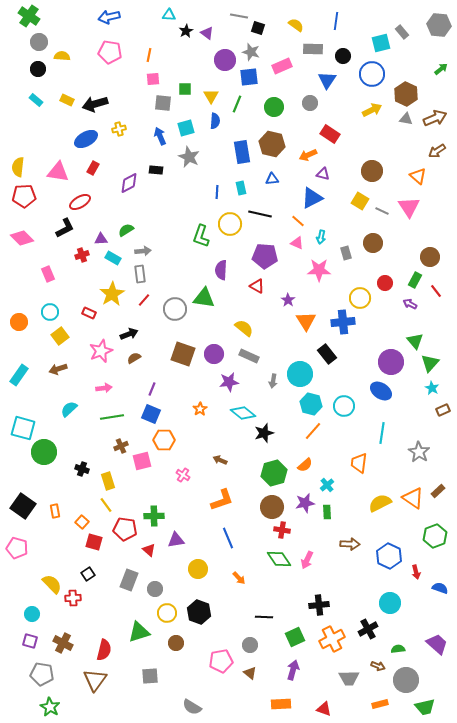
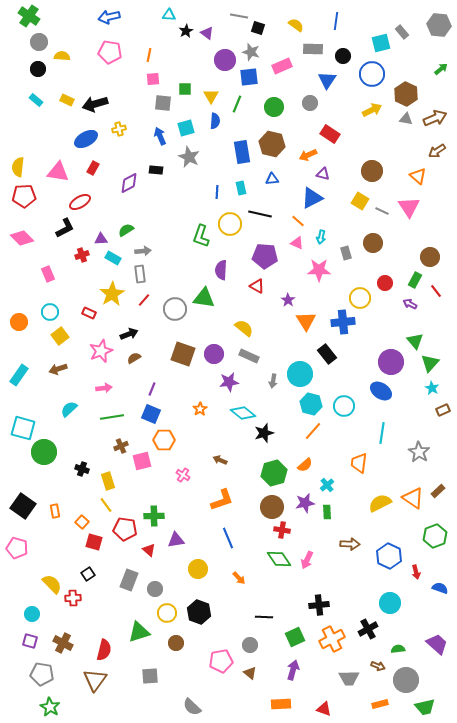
gray semicircle at (192, 707): rotated 12 degrees clockwise
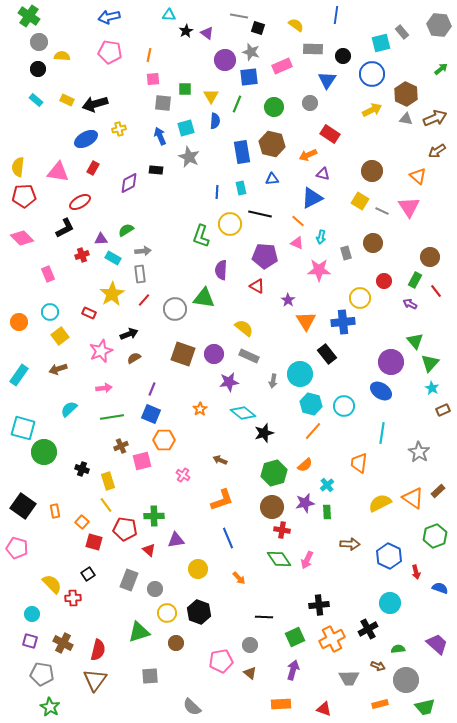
blue line at (336, 21): moved 6 px up
red circle at (385, 283): moved 1 px left, 2 px up
red semicircle at (104, 650): moved 6 px left
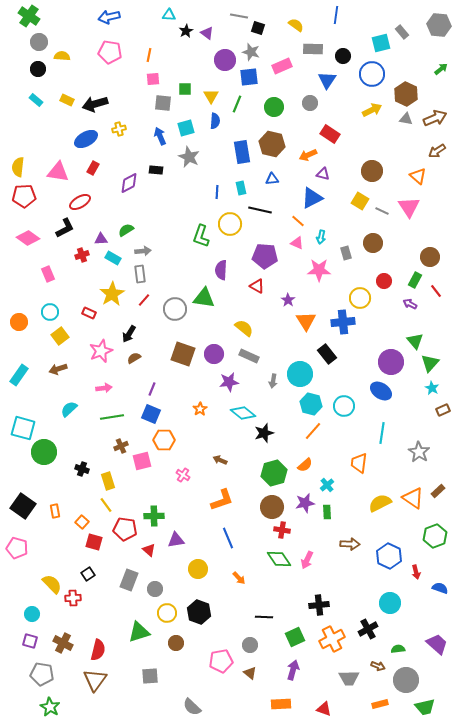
black line at (260, 214): moved 4 px up
pink diamond at (22, 238): moved 6 px right; rotated 10 degrees counterclockwise
black arrow at (129, 334): rotated 144 degrees clockwise
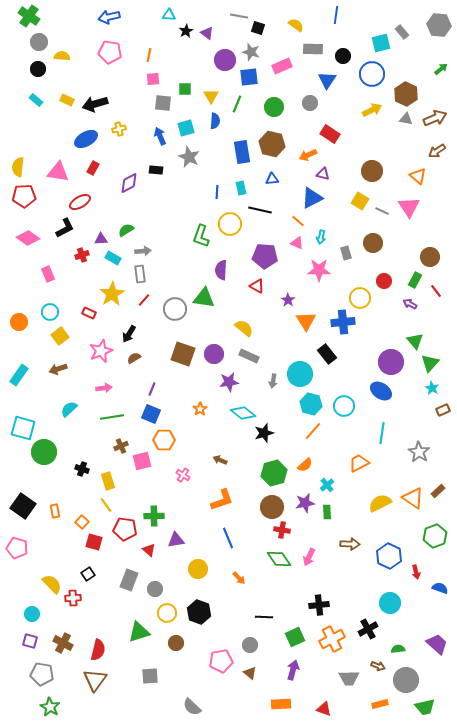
orange trapezoid at (359, 463): rotated 55 degrees clockwise
pink arrow at (307, 560): moved 2 px right, 3 px up
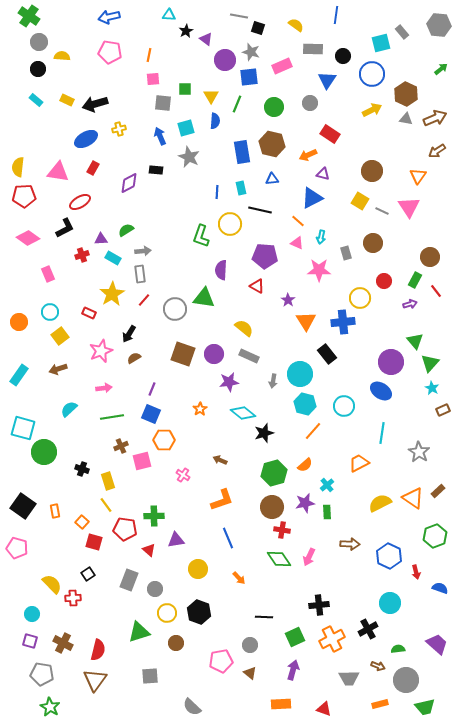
purple triangle at (207, 33): moved 1 px left, 6 px down
orange triangle at (418, 176): rotated 24 degrees clockwise
purple arrow at (410, 304): rotated 136 degrees clockwise
cyan hexagon at (311, 404): moved 6 px left
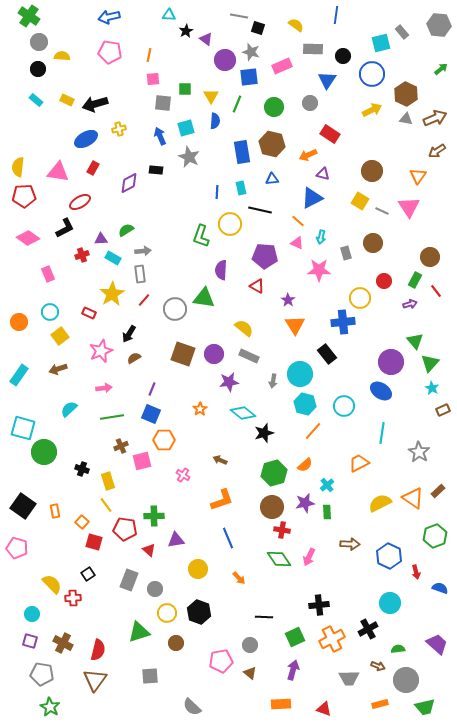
orange triangle at (306, 321): moved 11 px left, 4 px down
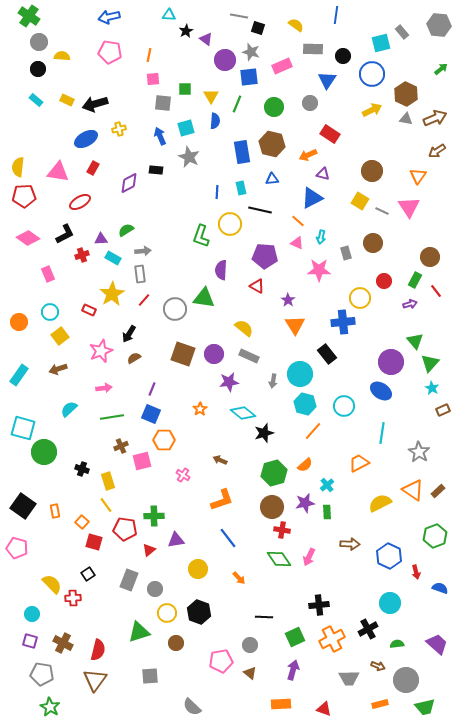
black L-shape at (65, 228): moved 6 px down
red rectangle at (89, 313): moved 3 px up
orange triangle at (413, 498): moved 8 px up
blue line at (228, 538): rotated 15 degrees counterclockwise
red triangle at (149, 550): rotated 40 degrees clockwise
green semicircle at (398, 649): moved 1 px left, 5 px up
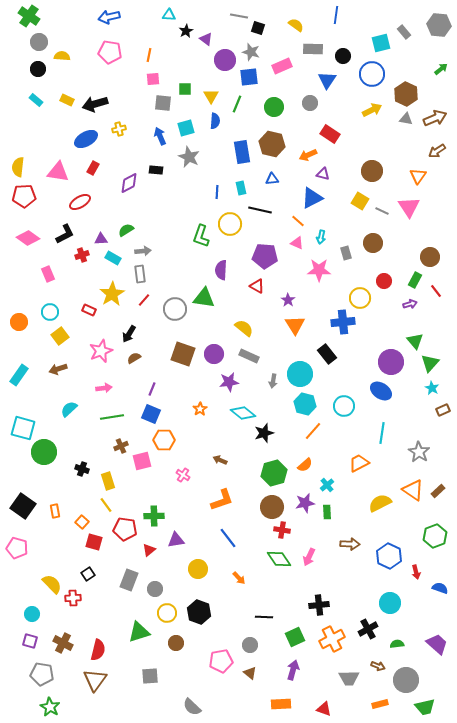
gray rectangle at (402, 32): moved 2 px right
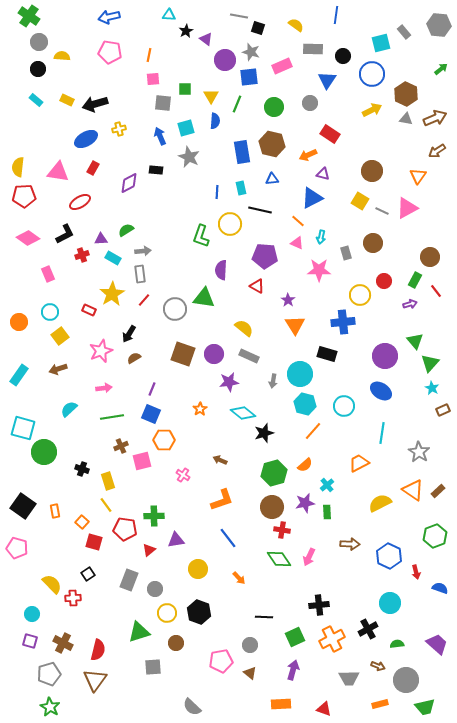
pink triangle at (409, 207): moved 2 px left, 1 px down; rotated 35 degrees clockwise
yellow circle at (360, 298): moved 3 px up
black rectangle at (327, 354): rotated 36 degrees counterclockwise
purple circle at (391, 362): moved 6 px left, 6 px up
gray pentagon at (42, 674): moved 7 px right; rotated 25 degrees counterclockwise
gray square at (150, 676): moved 3 px right, 9 px up
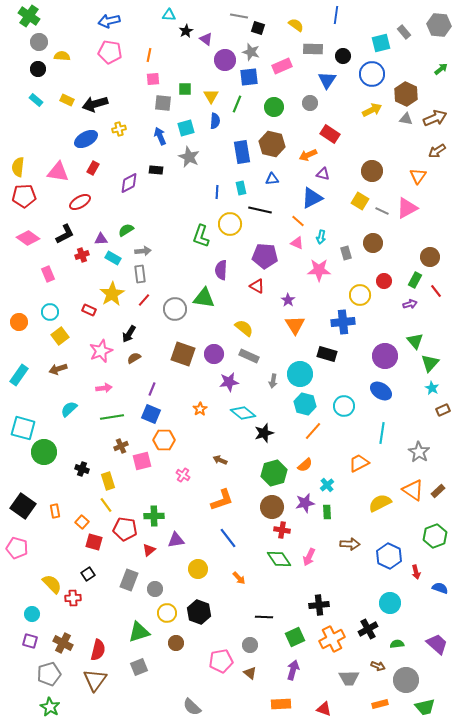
blue arrow at (109, 17): moved 4 px down
gray square at (153, 667): moved 14 px left; rotated 18 degrees counterclockwise
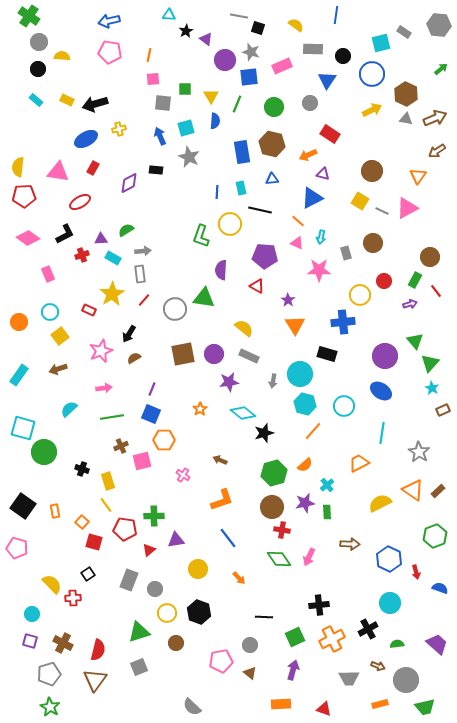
gray rectangle at (404, 32): rotated 16 degrees counterclockwise
brown square at (183, 354): rotated 30 degrees counterclockwise
blue hexagon at (389, 556): moved 3 px down
